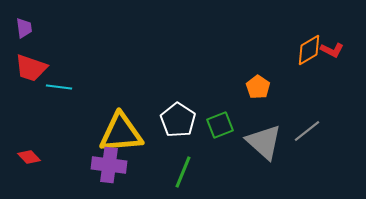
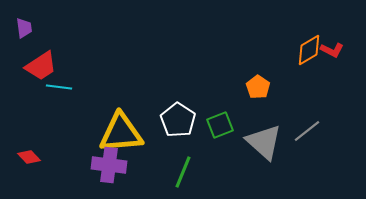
red trapezoid: moved 10 px right, 2 px up; rotated 52 degrees counterclockwise
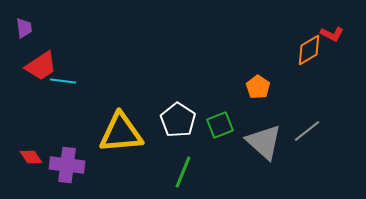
red L-shape: moved 16 px up
cyan line: moved 4 px right, 6 px up
red diamond: moved 2 px right; rotated 10 degrees clockwise
purple cross: moved 42 px left
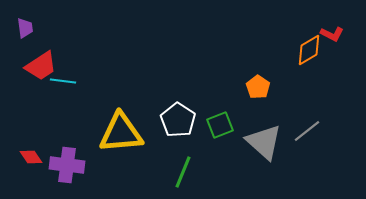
purple trapezoid: moved 1 px right
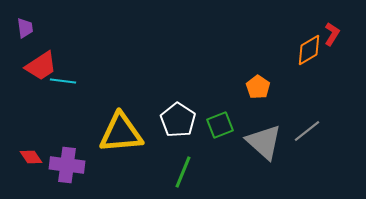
red L-shape: rotated 85 degrees counterclockwise
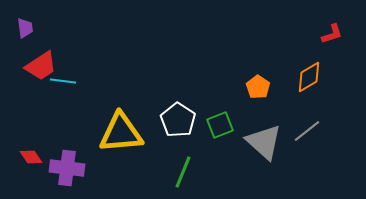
red L-shape: rotated 40 degrees clockwise
orange diamond: moved 27 px down
purple cross: moved 3 px down
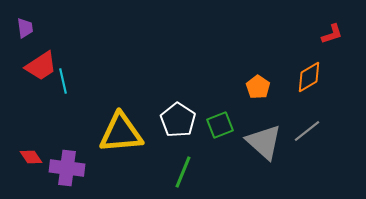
cyan line: rotated 70 degrees clockwise
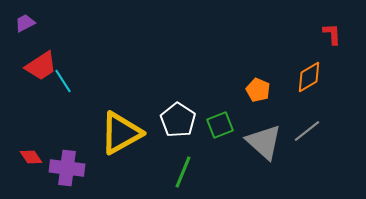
purple trapezoid: moved 5 px up; rotated 110 degrees counterclockwise
red L-shape: rotated 75 degrees counterclockwise
cyan line: rotated 20 degrees counterclockwise
orange pentagon: moved 3 px down; rotated 10 degrees counterclockwise
yellow triangle: rotated 24 degrees counterclockwise
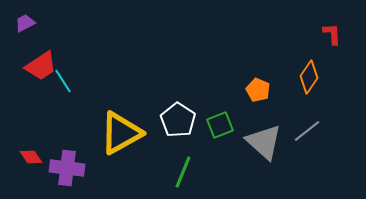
orange diamond: rotated 24 degrees counterclockwise
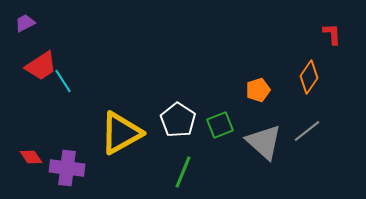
orange pentagon: rotated 30 degrees clockwise
